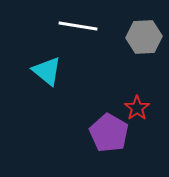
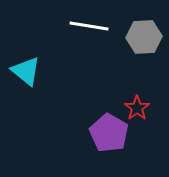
white line: moved 11 px right
cyan triangle: moved 21 px left
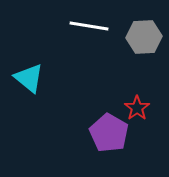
cyan triangle: moved 3 px right, 7 px down
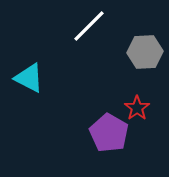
white line: rotated 54 degrees counterclockwise
gray hexagon: moved 1 px right, 15 px down
cyan triangle: rotated 12 degrees counterclockwise
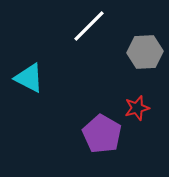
red star: rotated 20 degrees clockwise
purple pentagon: moved 7 px left, 1 px down
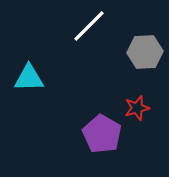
cyan triangle: rotated 28 degrees counterclockwise
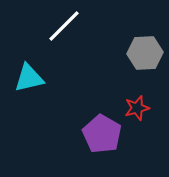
white line: moved 25 px left
gray hexagon: moved 1 px down
cyan triangle: rotated 12 degrees counterclockwise
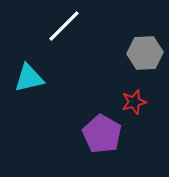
red star: moved 3 px left, 6 px up
